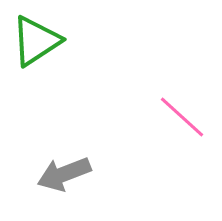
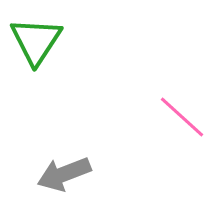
green triangle: rotated 24 degrees counterclockwise
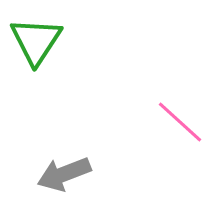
pink line: moved 2 px left, 5 px down
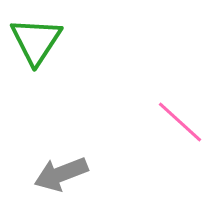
gray arrow: moved 3 px left
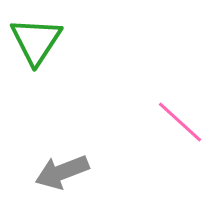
gray arrow: moved 1 px right, 2 px up
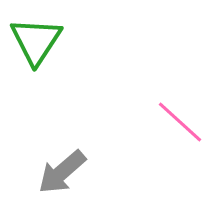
gray arrow: rotated 20 degrees counterclockwise
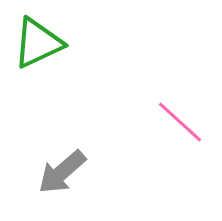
green triangle: moved 2 px right, 2 px down; rotated 32 degrees clockwise
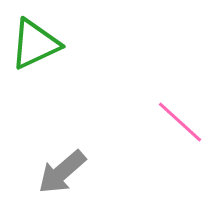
green triangle: moved 3 px left, 1 px down
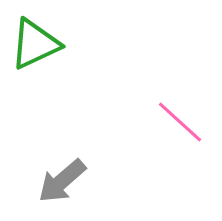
gray arrow: moved 9 px down
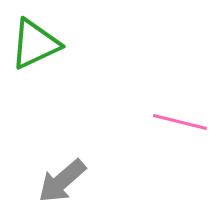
pink line: rotated 28 degrees counterclockwise
